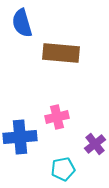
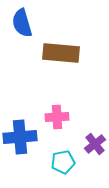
pink cross: rotated 10 degrees clockwise
cyan pentagon: moved 7 px up
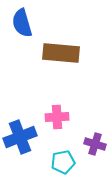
blue cross: rotated 16 degrees counterclockwise
purple cross: rotated 35 degrees counterclockwise
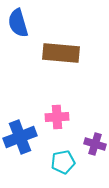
blue semicircle: moved 4 px left
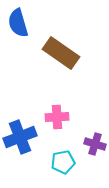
brown rectangle: rotated 30 degrees clockwise
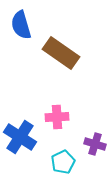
blue semicircle: moved 3 px right, 2 px down
blue cross: rotated 36 degrees counterclockwise
cyan pentagon: rotated 15 degrees counterclockwise
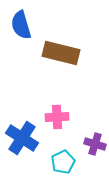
brown rectangle: rotated 21 degrees counterclockwise
blue cross: moved 2 px right, 1 px down
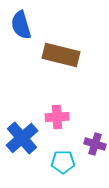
brown rectangle: moved 2 px down
blue cross: rotated 16 degrees clockwise
cyan pentagon: rotated 25 degrees clockwise
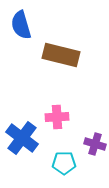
blue cross: rotated 12 degrees counterclockwise
cyan pentagon: moved 1 px right, 1 px down
